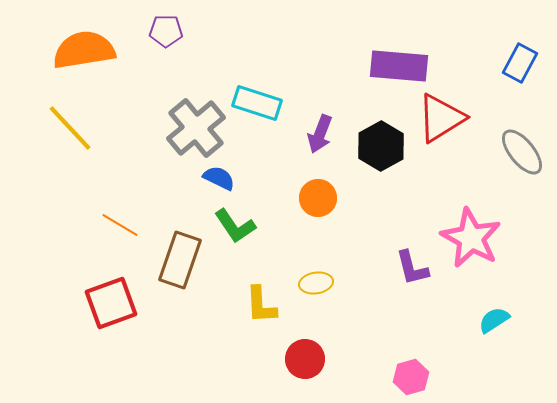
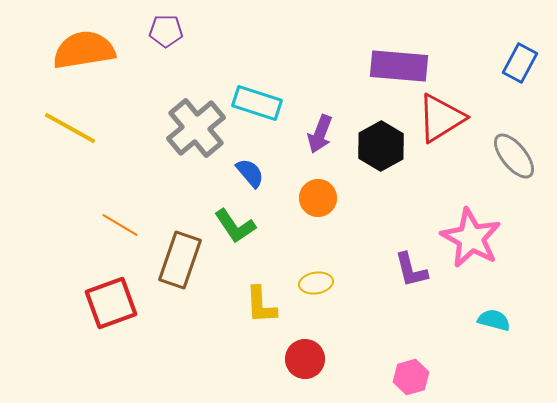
yellow line: rotated 18 degrees counterclockwise
gray ellipse: moved 8 px left, 4 px down
blue semicircle: moved 31 px right, 5 px up; rotated 24 degrees clockwise
purple L-shape: moved 1 px left, 2 px down
cyan semicircle: rotated 48 degrees clockwise
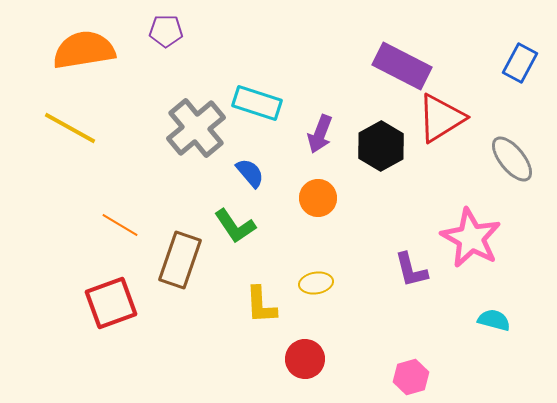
purple rectangle: moved 3 px right; rotated 22 degrees clockwise
gray ellipse: moved 2 px left, 3 px down
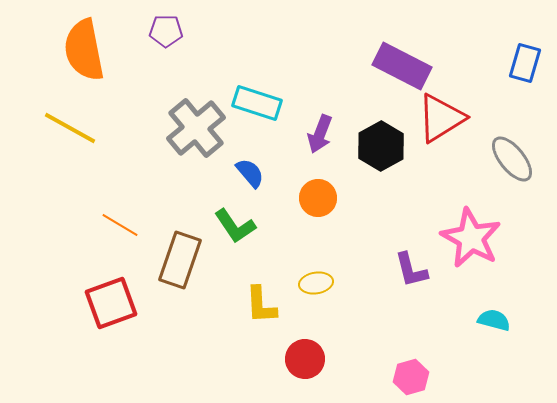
orange semicircle: rotated 92 degrees counterclockwise
blue rectangle: moved 5 px right; rotated 12 degrees counterclockwise
